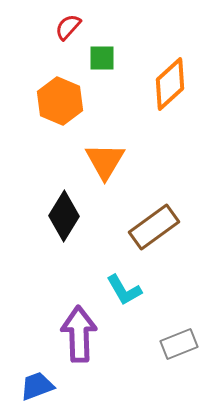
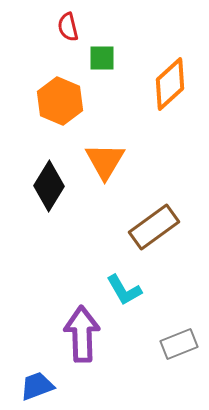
red semicircle: rotated 56 degrees counterclockwise
black diamond: moved 15 px left, 30 px up
purple arrow: moved 3 px right
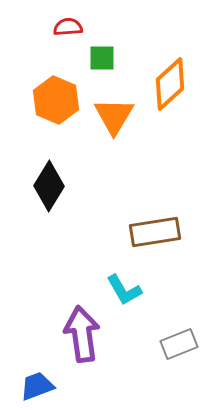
red semicircle: rotated 100 degrees clockwise
orange hexagon: moved 4 px left, 1 px up
orange triangle: moved 9 px right, 45 px up
brown rectangle: moved 1 px right, 5 px down; rotated 27 degrees clockwise
purple arrow: rotated 6 degrees counterclockwise
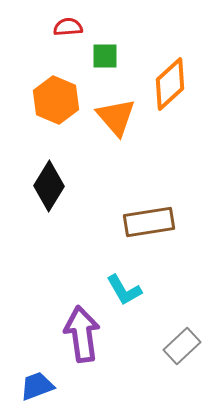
green square: moved 3 px right, 2 px up
orange triangle: moved 2 px right, 1 px down; rotated 12 degrees counterclockwise
brown rectangle: moved 6 px left, 10 px up
gray rectangle: moved 3 px right, 2 px down; rotated 21 degrees counterclockwise
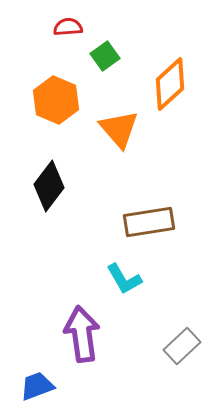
green square: rotated 36 degrees counterclockwise
orange triangle: moved 3 px right, 12 px down
black diamond: rotated 6 degrees clockwise
cyan L-shape: moved 11 px up
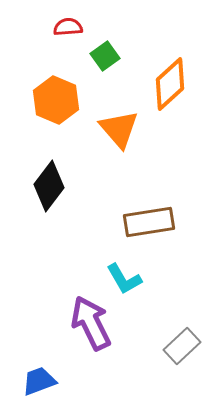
purple arrow: moved 9 px right, 11 px up; rotated 18 degrees counterclockwise
blue trapezoid: moved 2 px right, 5 px up
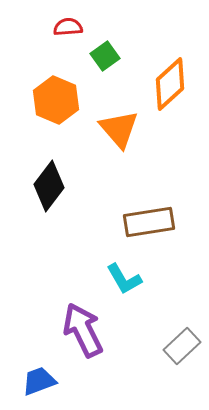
purple arrow: moved 8 px left, 7 px down
